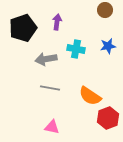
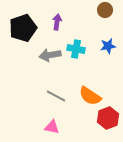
gray arrow: moved 4 px right, 4 px up
gray line: moved 6 px right, 8 px down; rotated 18 degrees clockwise
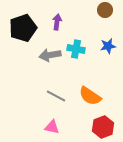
red hexagon: moved 5 px left, 9 px down
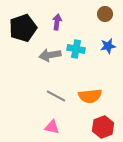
brown circle: moved 4 px down
orange semicircle: rotated 40 degrees counterclockwise
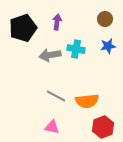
brown circle: moved 5 px down
orange semicircle: moved 3 px left, 5 px down
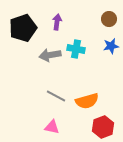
brown circle: moved 4 px right
blue star: moved 3 px right
orange semicircle: rotated 10 degrees counterclockwise
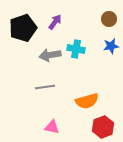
purple arrow: moved 2 px left; rotated 28 degrees clockwise
gray line: moved 11 px left, 9 px up; rotated 36 degrees counterclockwise
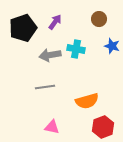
brown circle: moved 10 px left
blue star: moved 1 px right; rotated 28 degrees clockwise
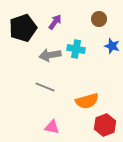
gray line: rotated 30 degrees clockwise
red hexagon: moved 2 px right, 2 px up
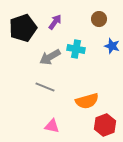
gray arrow: moved 2 px down; rotated 20 degrees counterclockwise
pink triangle: moved 1 px up
